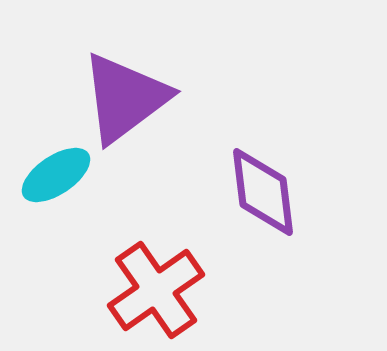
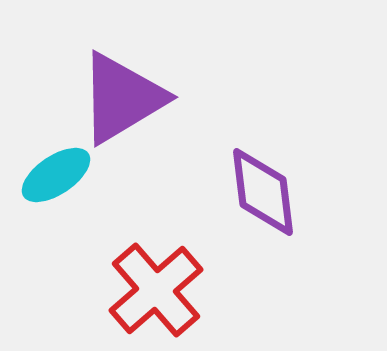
purple triangle: moved 3 px left; rotated 6 degrees clockwise
red cross: rotated 6 degrees counterclockwise
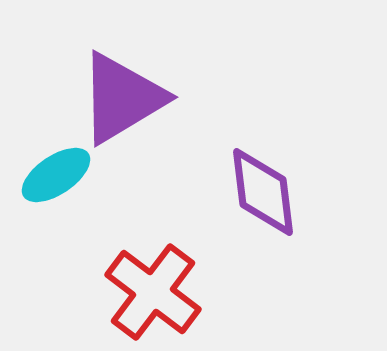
red cross: moved 3 px left, 2 px down; rotated 12 degrees counterclockwise
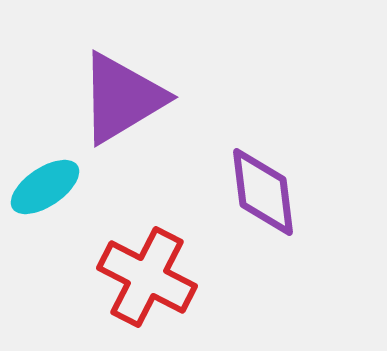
cyan ellipse: moved 11 px left, 12 px down
red cross: moved 6 px left, 15 px up; rotated 10 degrees counterclockwise
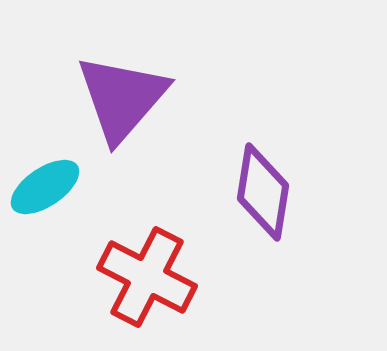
purple triangle: rotated 18 degrees counterclockwise
purple diamond: rotated 16 degrees clockwise
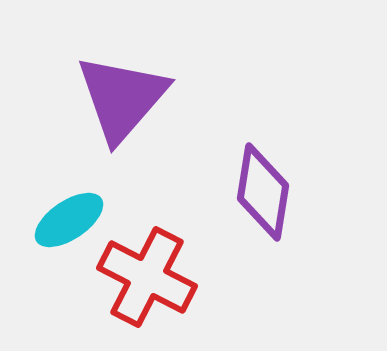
cyan ellipse: moved 24 px right, 33 px down
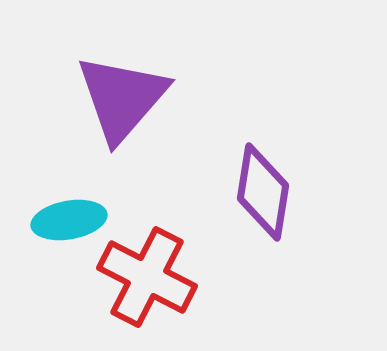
cyan ellipse: rotated 24 degrees clockwise
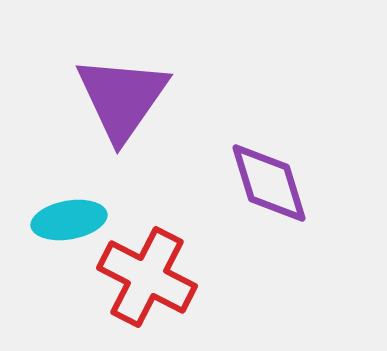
purple triangle: rotated 6 degrees counterclockwise
purple diamond: moved 6 px right, 9 px up; rotated 26 degrees counterclockwise
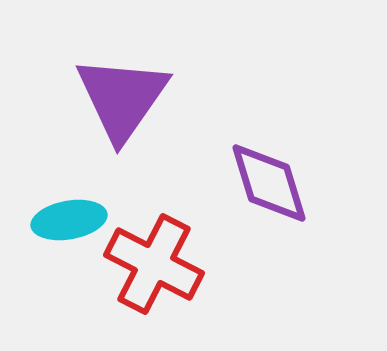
red cross: moved 7 px right, 13 px up
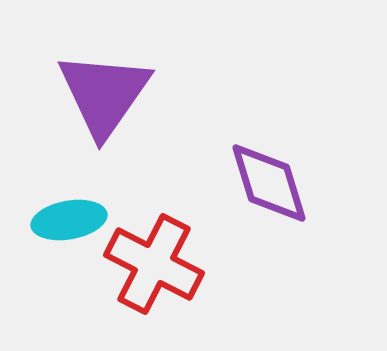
purple triangle: moved 18 px left, 4 px up
